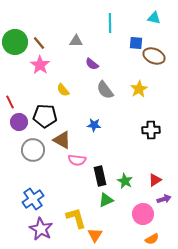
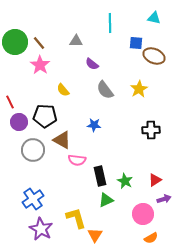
orange semicircle: moved 1 px left, 1 px up
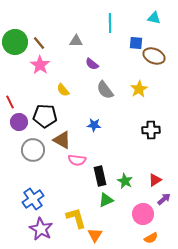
purple arrow: rotated 24 degrees counterclockwise
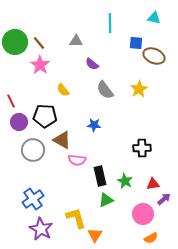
red line: moved 1 px right, 1 px up
black cross: moved 9 px left, 18 px down
red triangle: moved 2 px left, 4 px down; rotated 24 degrees clockwise
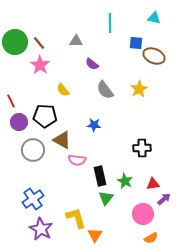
green triangle: moved 2 px up; rotated 28 degrees counterclockwise
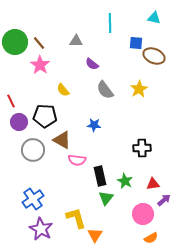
purple arrow: moved 1 px down
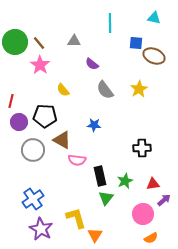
gray triangle: moved 2 px left
red line: rotated 40 degrees clockwise
green star: rotated 21 degrees clockwise
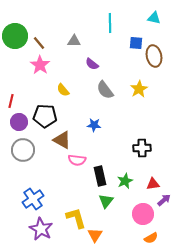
green circle: moved 6 px up
brown ellipse: rotated 55 degrees clockwise
gray circle: moved 10 px left
green triangle: moved 3 px down
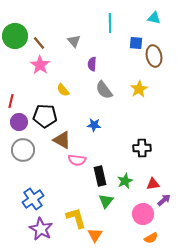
gray triangle: rotated 48 degrees clockwise
purple semicircle: rotated 56 degrees clockwise
gray semicircle: moved 1 px left
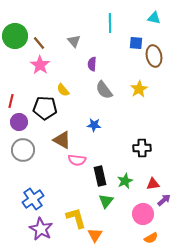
black pentagon: moved 8 px up
